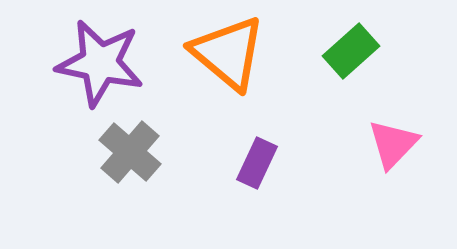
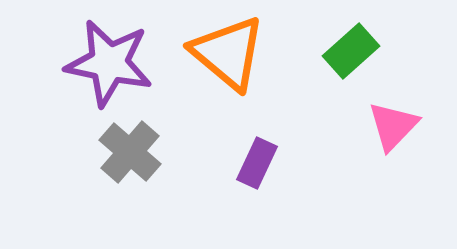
purple star: moved 9 px right
pink triangle: moved 18 px up
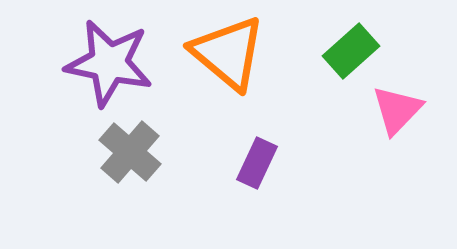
pink triangle: moved 4 px right, 16 px up
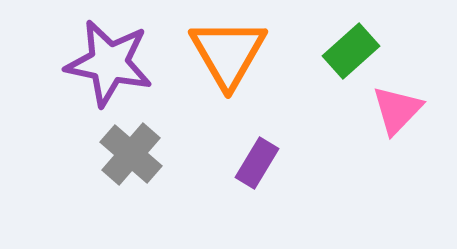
orange triangle: rotated 20 degrees clockwise
gray cross: moved 1 px right, 2 px down
purple rectangle: rotated 6 degrees clockwise
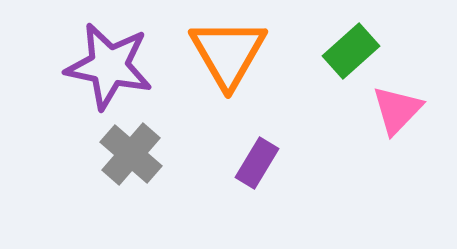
purple star: moved 3 px down
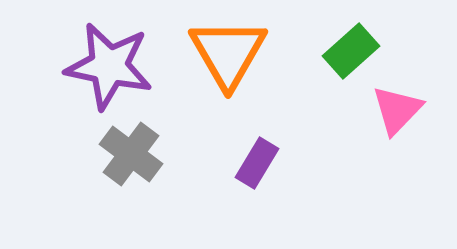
gray cross: rotated 4 degrees counterclockwise
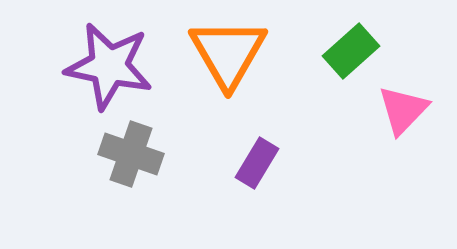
pink triangle: moved 6 px right
gray cross: rotated 18 degrees counterclockwise
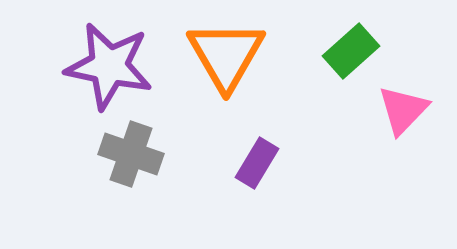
orange triangle: moved 2 px left, 2 px down
